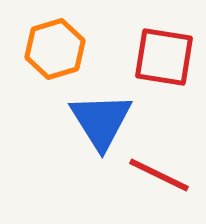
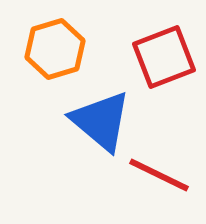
red square: rotated 30 degrees counterclockwise
blue triangle: rotated 18 degrees counterclockwise
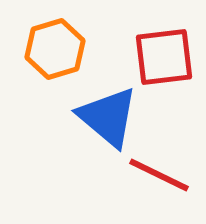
red square: rotated 14 degrees clockwise
blue triangle: moved 7 px right, 4 px up
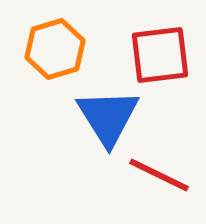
red square: moved 4 px left, 2 px up
blue triangle: rotated 18 degrees clockwise
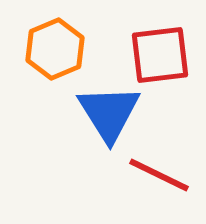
orange hexagon: rotated 6 degrees counterclockwise
blue triangle: moved 1 px right, 4 px up
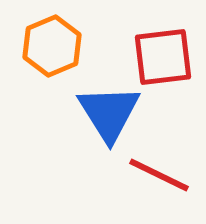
orange hexagon: moved 3 px left, 3 px up
red square: moved 3 px right, 2 px down
